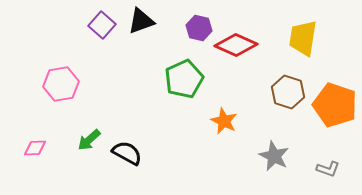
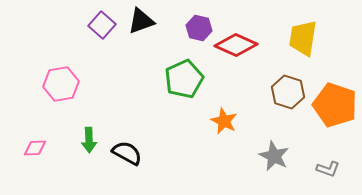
green arrow: rotated 50 degrees counterclockwise
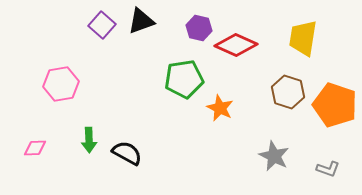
green pentagon: rotated 15 degrees clockwise
orange star: moved 4 px left, 13 px up
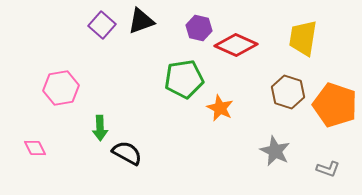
pink hexagon: moved 4 px down
green arrow: moved 11 px right, 12 px up
pink diamond: rotated 65 degrees clockwise
gray star: moved 1 px right, 5 px up
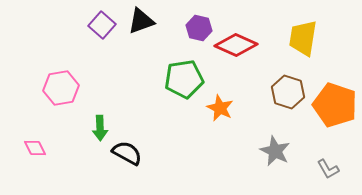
gray L-shape: rotated 40 degrees clockwise
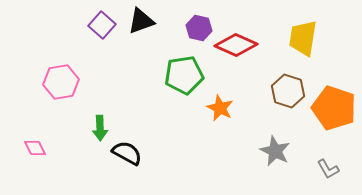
green pentagon: moved 4 px up
pink hexagon: moved 6 px up
brown hexagon: moved 1 px up
orange pentagon: moved 1 px left, 3 px down
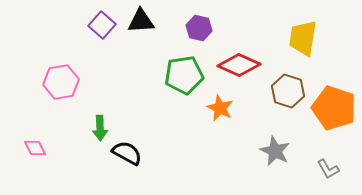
black triangle: rotated 16 degrees clockwise
red diamond: moved 3 px right, 20 px down
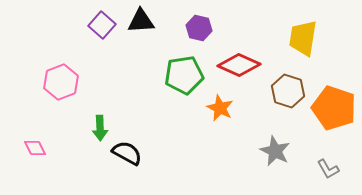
pink hexagon: rotated 12 degrees counterclockwise
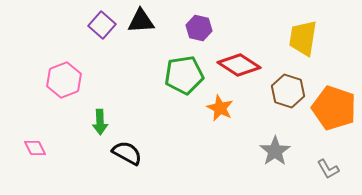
red diamond: rotated 9 degrees clockwise
pink hexagon: moved 3 px right, 2 px up
green arrow: moved 6 px up
gray star: rotated 12 degrees clockwise
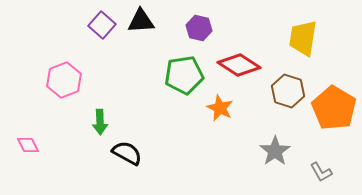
orange pentagon: rotated 12 degrees clockwise
pink diamond: moved 7 px left, 3 px up
gray L-shape: moved 7 px left, 3 px down
